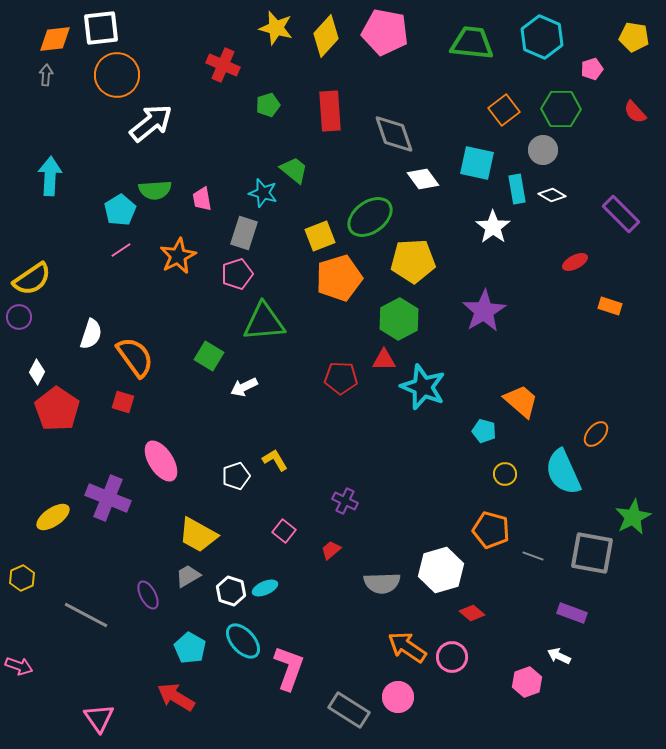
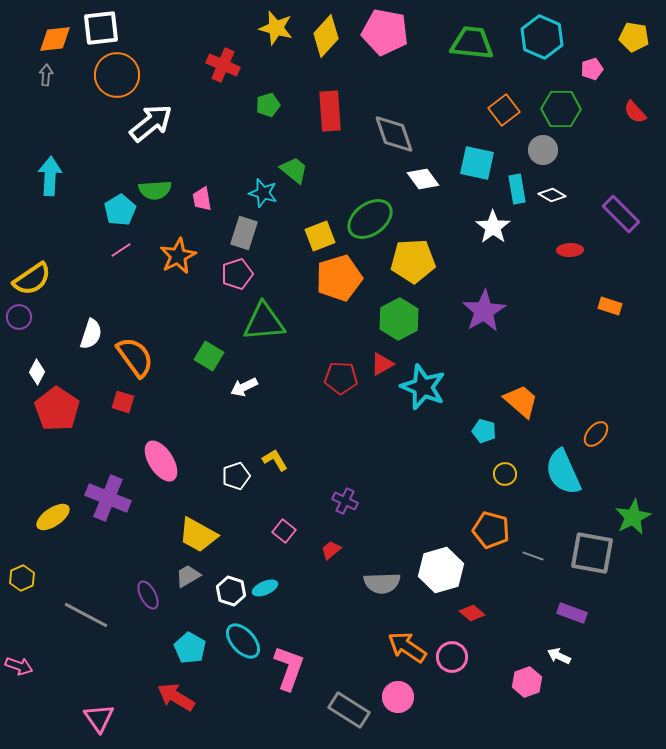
green ellipse at (370, 217): moved 2 px down
red ellipse at (575, 262): moved 5 px left, 12 px up; rotated 25 degrees clockwise
red triangle at (384, 360): moved 2 px left, 4 px down; rotated 30 degrees counterclockwise
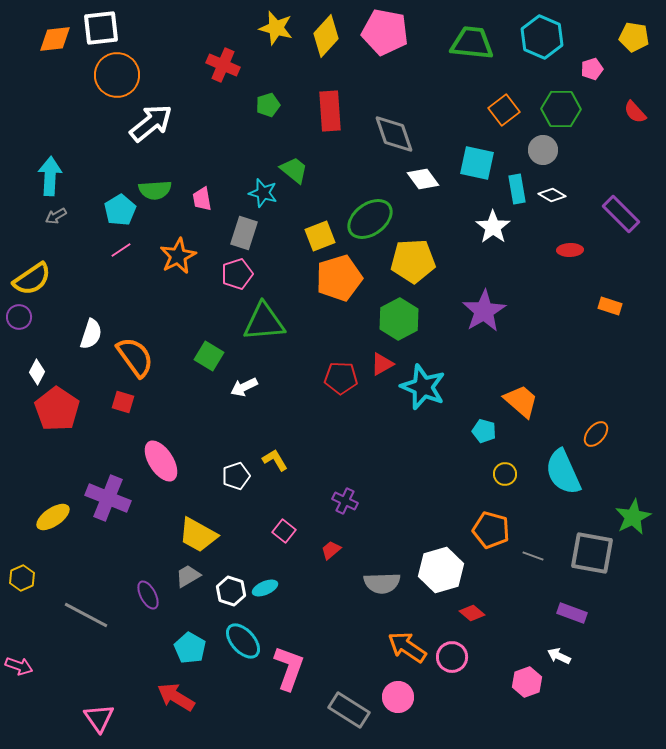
gray arrow at (46, 75): moved 10 px right, 141 px down; rotated 125 degrees counterclockwise
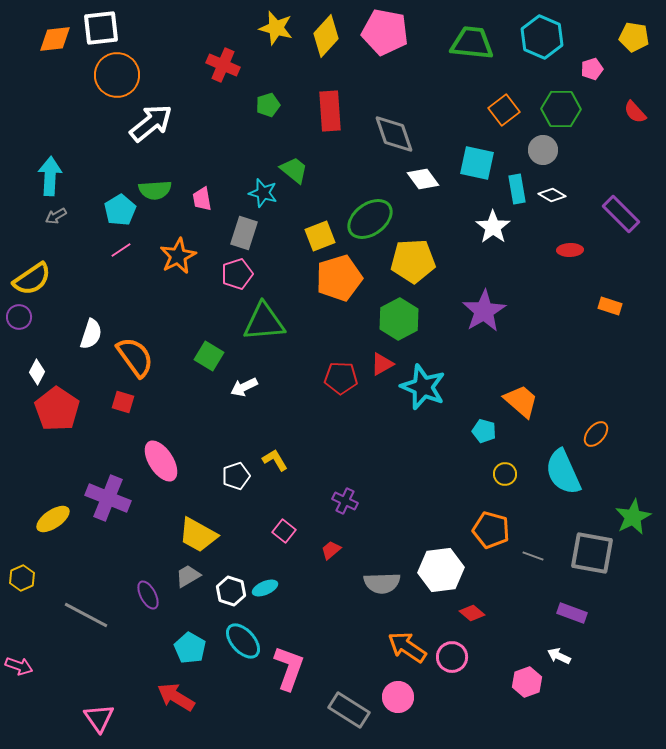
yellow ellipse at (53, 517): moved 2 px down
white hexagon at (441, 570): rotated 9 degrees clockwise
